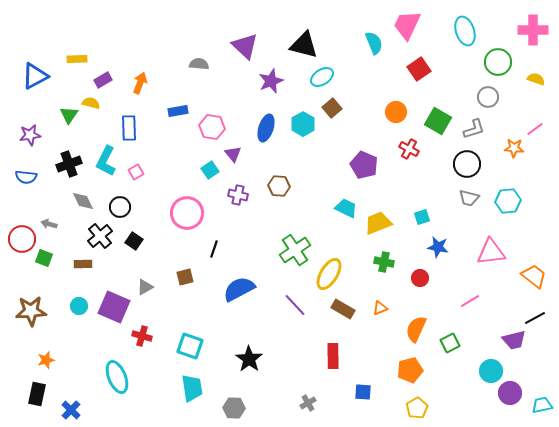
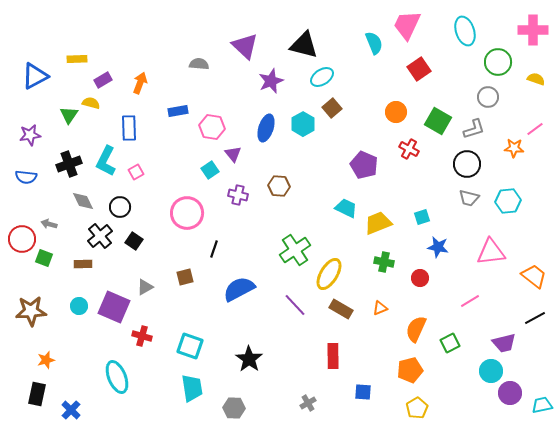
brown rectangle at (343, 309): moved 2 px left
purple trapezoid at (514, 340): moved 10 px left, 3 px down
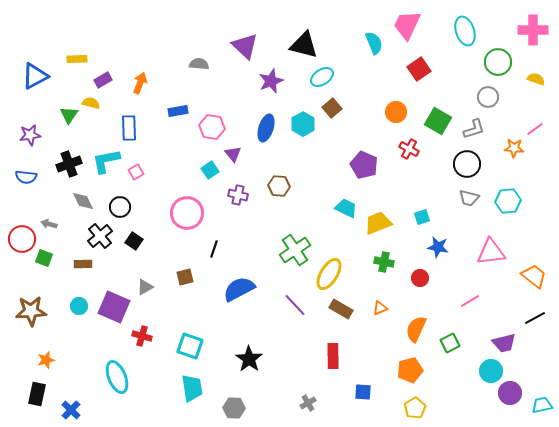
cyan L-shape at (106, 161): rotated 52 degrees clockwise
yellow pentagon at (417, 408): moved 2 px left
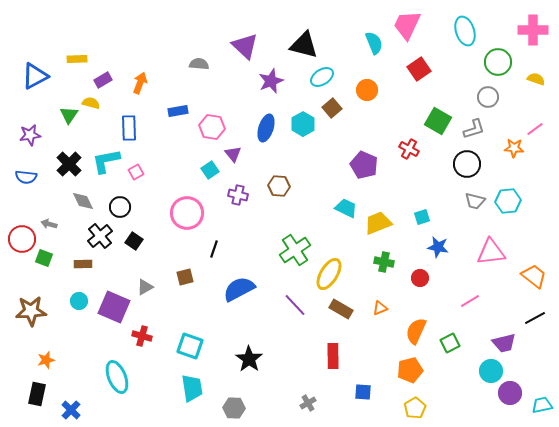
orange circle at (396, 112): moved 29 px left, 22 px up
black cross at (69, 164): rotated 25 degrees counterclockwise
gray trapezoid at (469, 198): moved 6 px right, 3 px down
cyan circle at (79, 306): moved 5 px up
orange semicircle at (416, 329): moved 2 px down
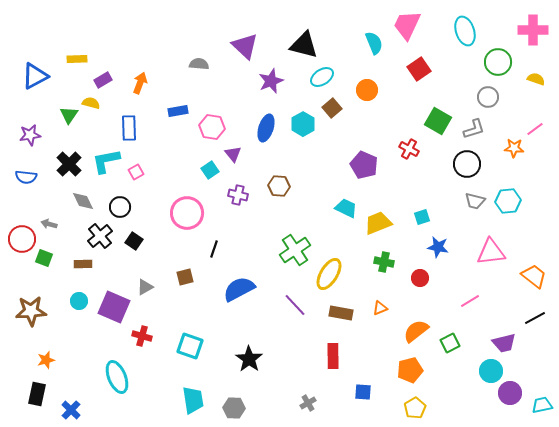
brown rectangle at (341, 309): moved 4 px down; rotated 20 degrees counterclockwise
orange semicircle at (416, 331): rotated 28 degrees clockwise
cyan trapezoid at (192, 388): moved 1 px right, 12 px down
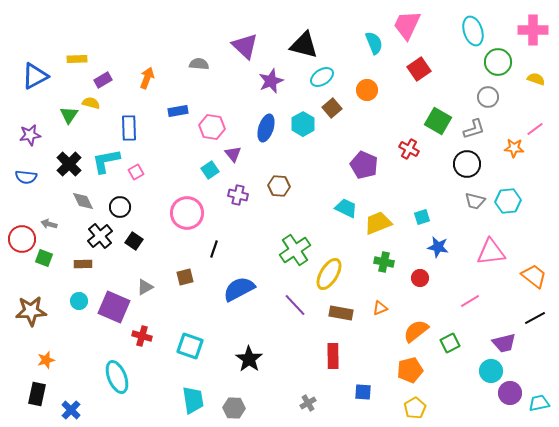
cyan ellipse at (465, 31): moved 8 px right
orange arrow at (140, 83): moved 7 px right, 5 px up
cyan trapezoid at (542, 405): moved 3 px left, 2 px up
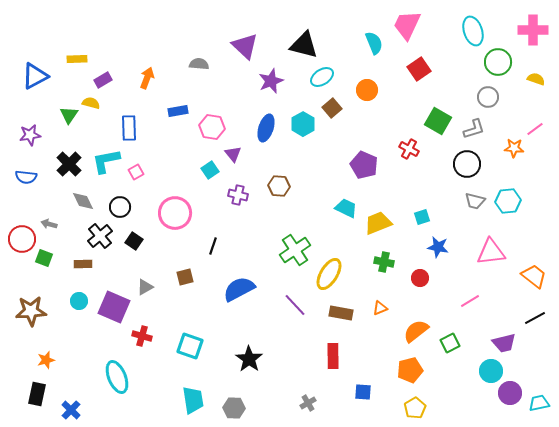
pink circle at (187, 213): moved 12 px left
black line at (214, 249): moved 1 px left, 3 px up
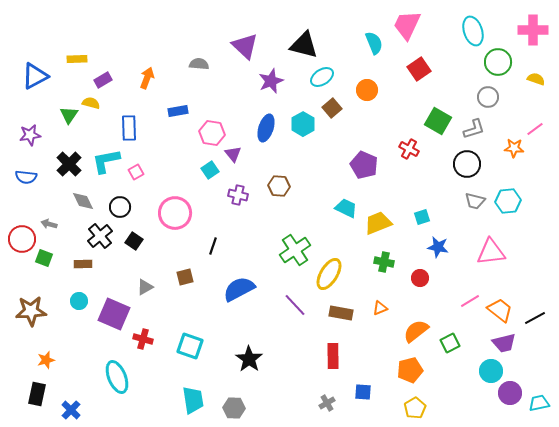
pink hexagon at (212, 127): moved 6 px down
orange trapezoid at (534, 276): moved 34 px left, 34 px down
purple square at (114, 307): moved 7 px down
red cross at (142, 336): moved 1 px right, 3 px down
gray cross at (308, 403): moved 19 px right
